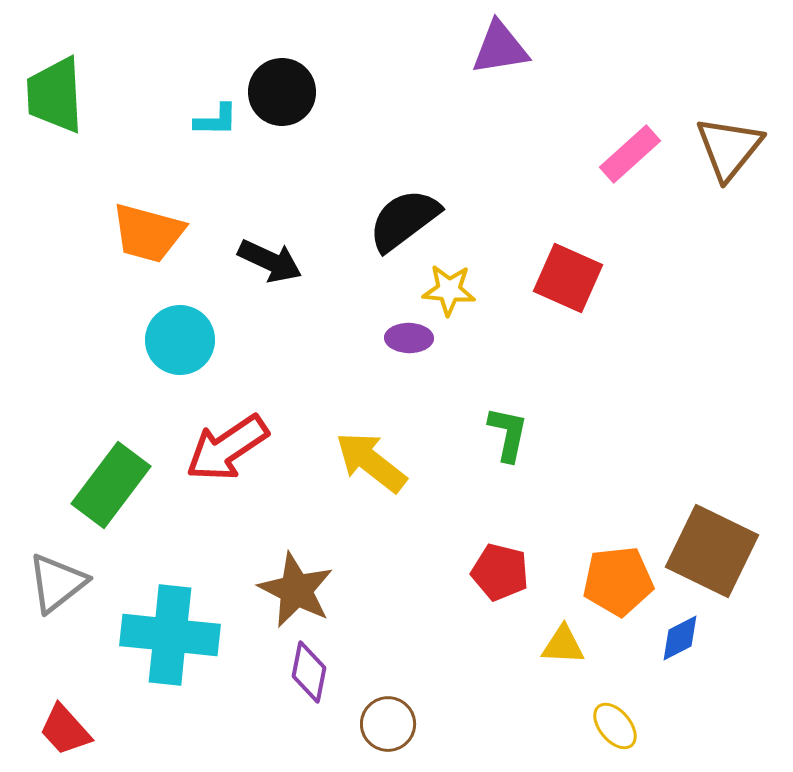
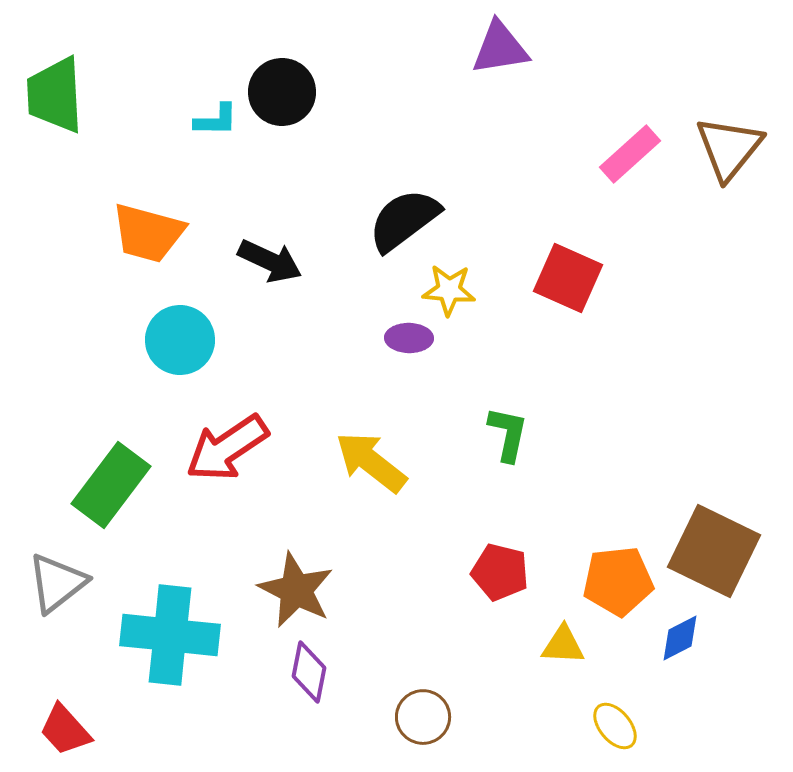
brown square: moved 2 px right
brown circle: moved 35 px right, 7 px up
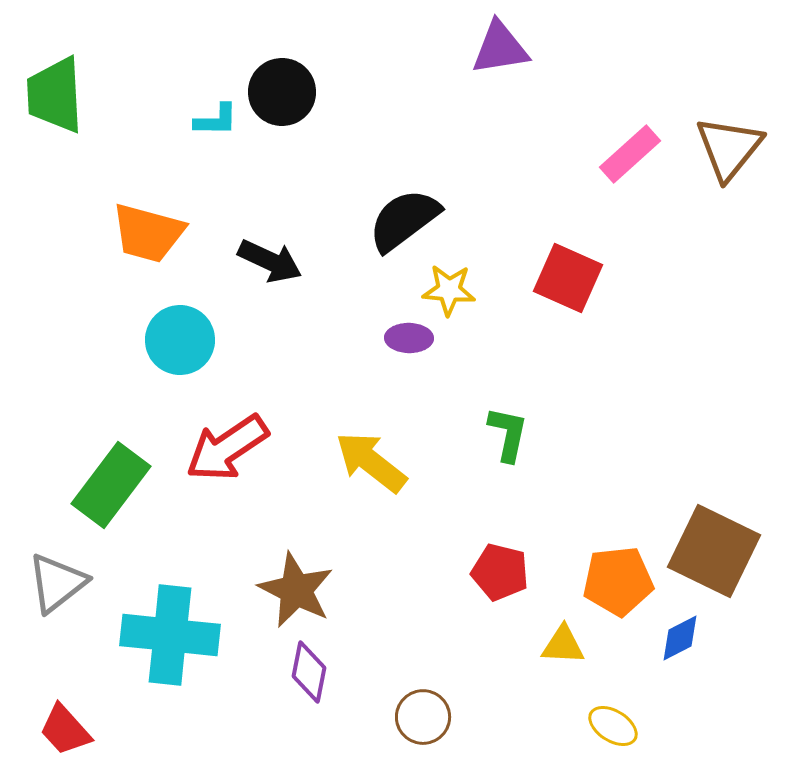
yellow ellipse: moved 2 px left; rotated 18 degrees counterclockwise
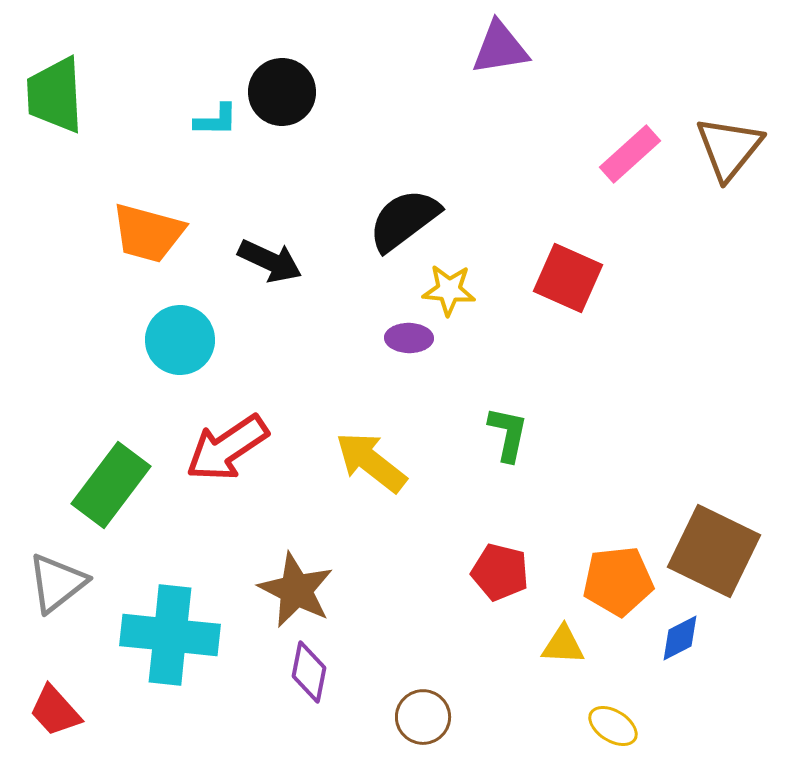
red trapezoid: moved 10 px left, 19 px up
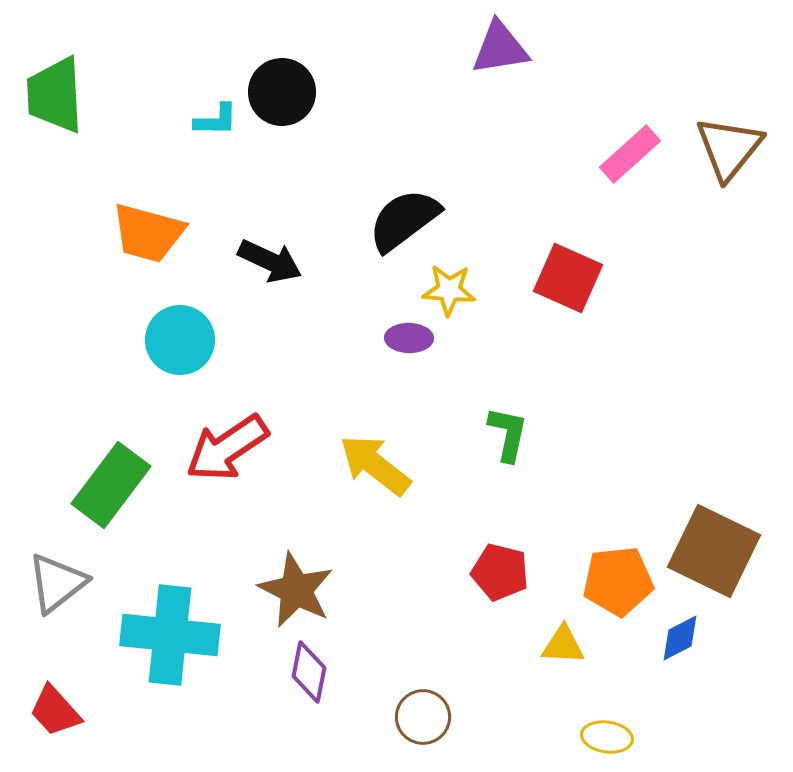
yellow arrow: moved 4 px right, 3 px down
yellow ellipse: moved 6 px left, 11 px down; rotated 24 degrees counterclockwise
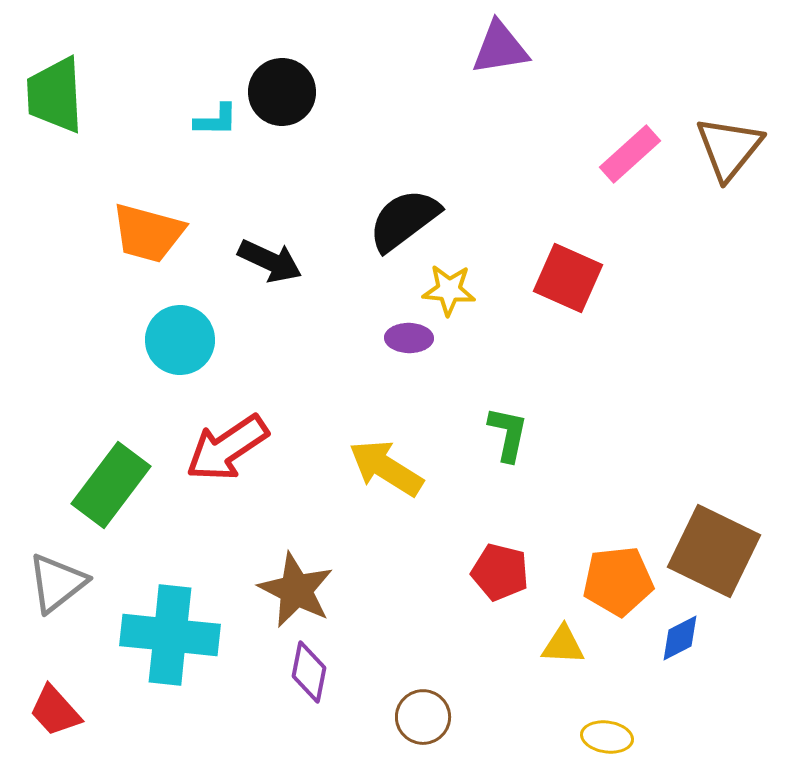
yellow arrow: moved 11 px right, 3 px down; rotated 6 degrees counterclockwise
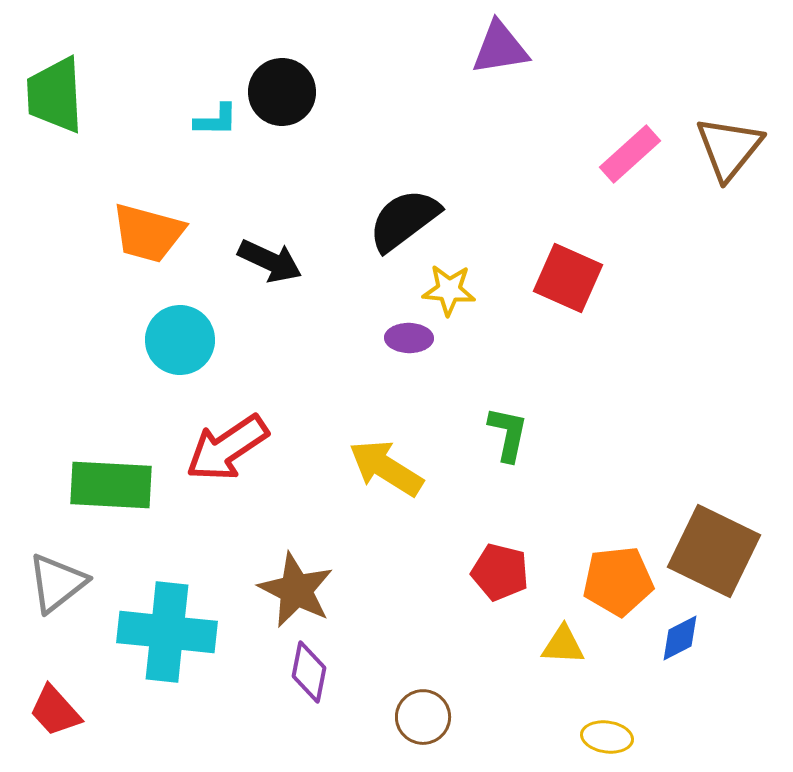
green rectangle: rotated 56 degrees clockwise
cyan cross: moved 3 px left, 3 px up
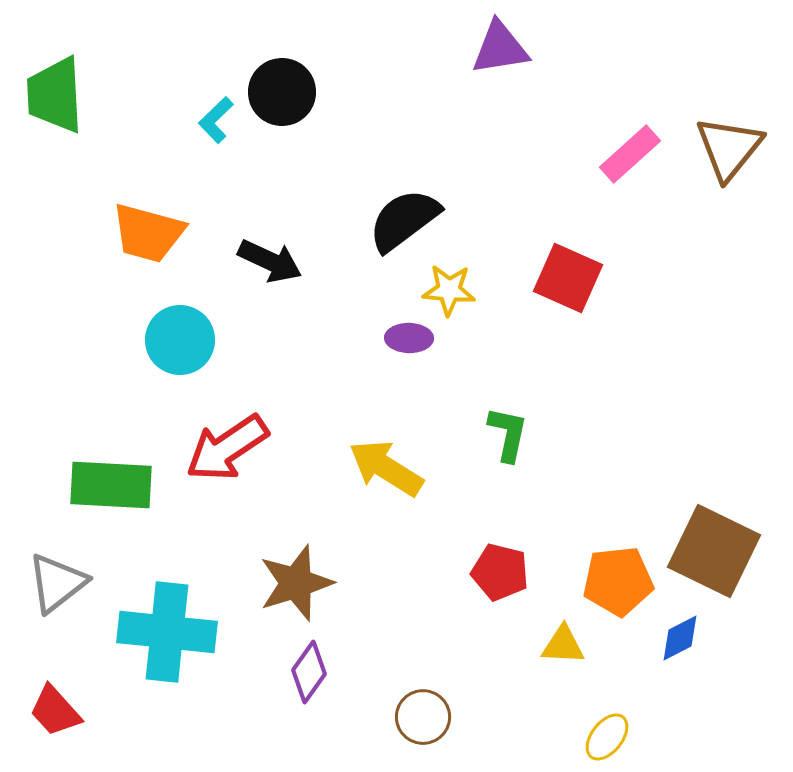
cyan L-shape: rotated 135 degrees clockwise
brown star: moved 7 px up; rotated 28 degrees clockwise
purple diamond: rotated 24 degrees clockwise
yellow ellipse: rotated 60 degrees counterclockwise
